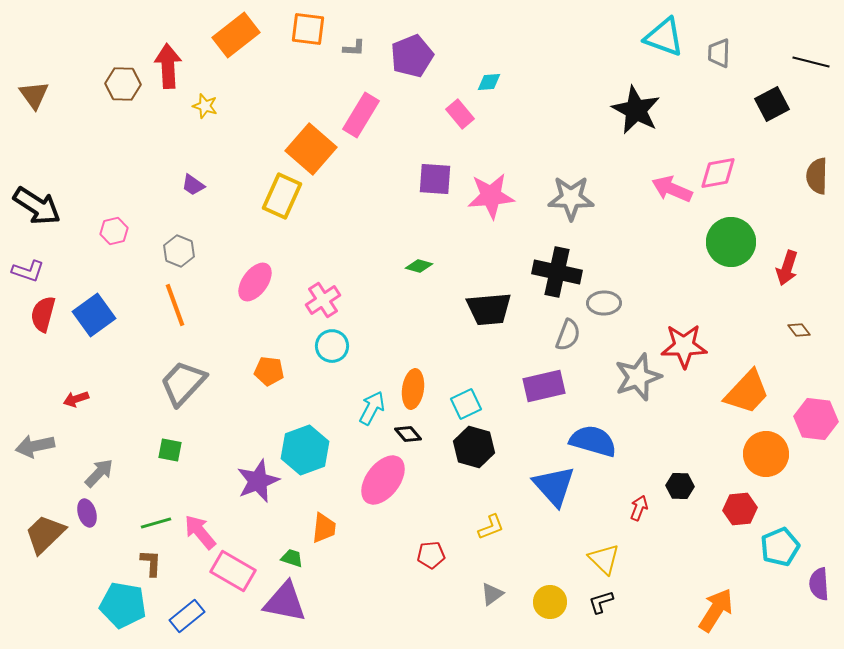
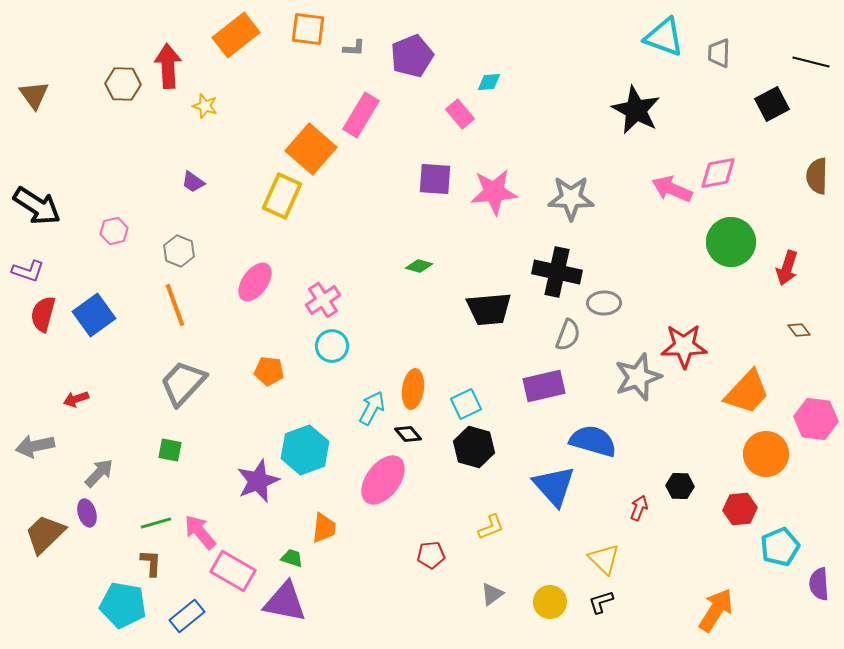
purple trapezoid at (193, 185): moved 3 px up
pink star at (491, 196): moved 3 px right, 4 px up
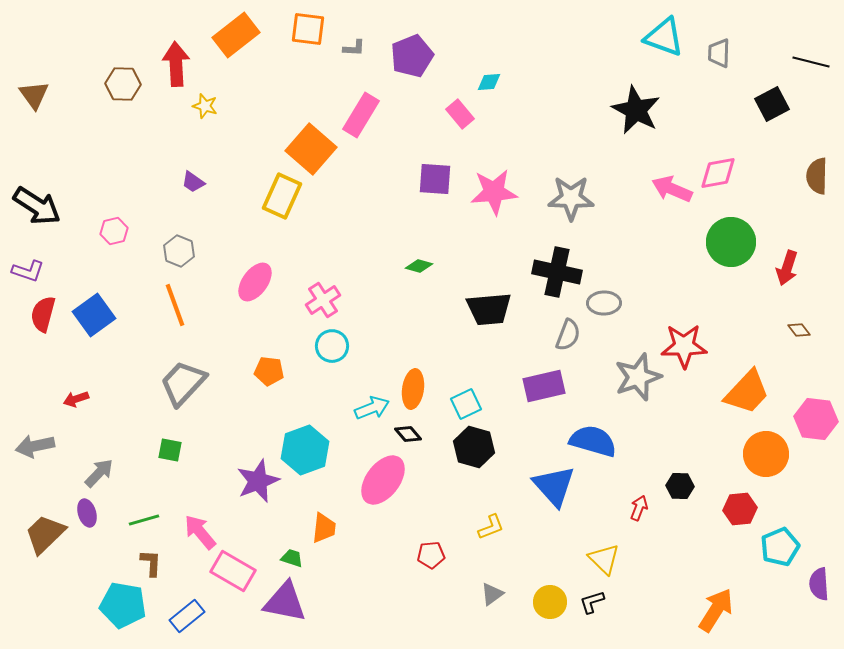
red arrow at (168, 66): moved 8 px right, 2 px up
cyan arrow at (372, 408): rotated 40 degrees clockwise
green line at (156, 523): moved 12 px left, 3 px up
black L-shape at (601, 602): moved 9 px left
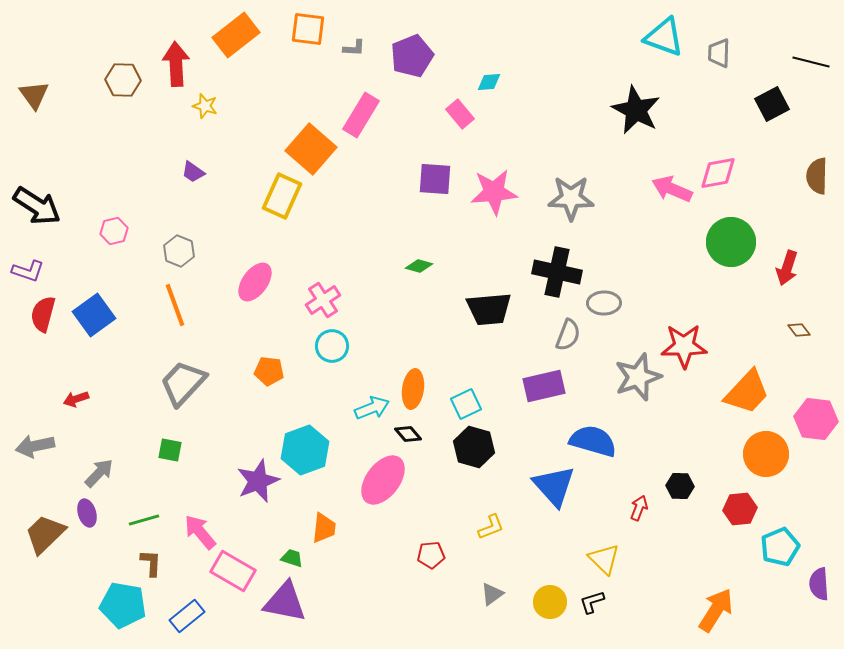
brown hexagon at (123, 84): moved 4 px up
purple trapezoid at (193, 182): moved 10 px up
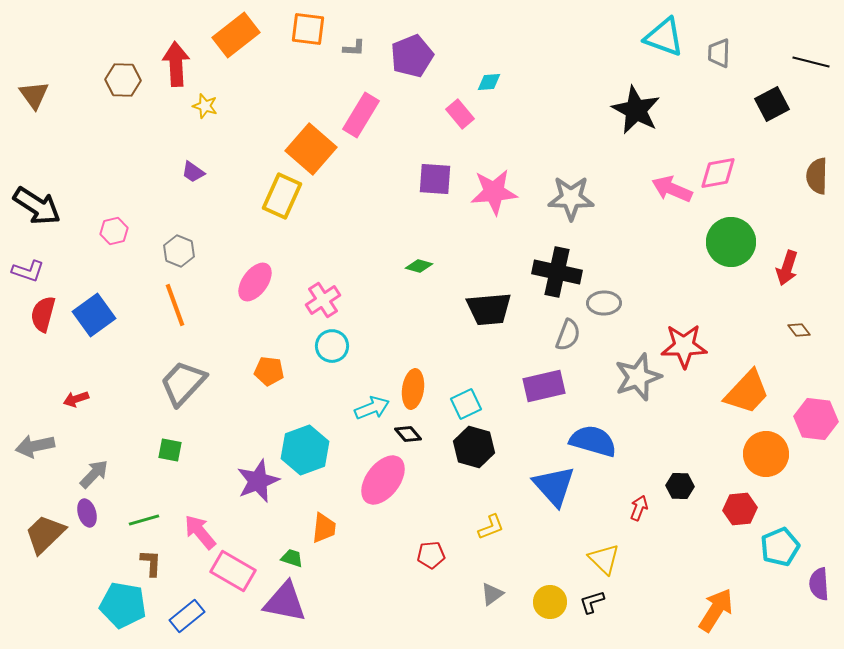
gray arrow at (99, 473): moved 5 px left, 1 px down
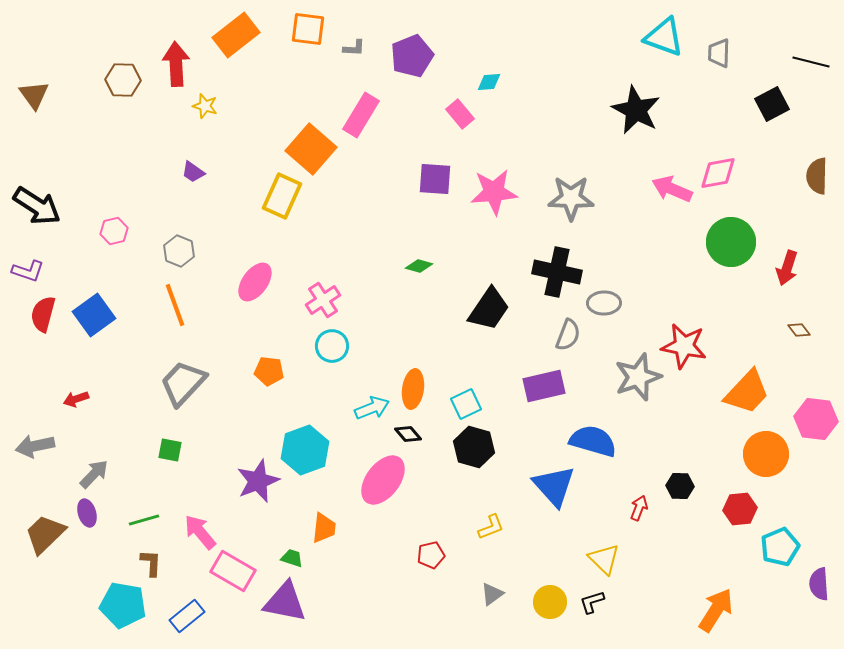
black trapezoid at (489, 309): rotated 51 degrees counterclockwise
red star at (684, 346): rotated 12 degrees clockwise
red pentagon at (431, 555): rotated 8 degrees counterclockwise
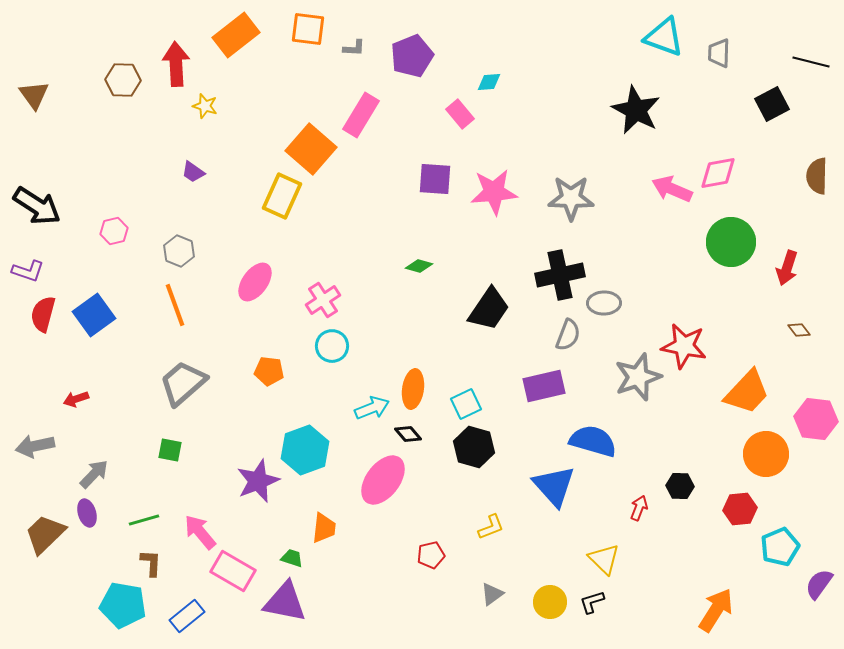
black cross at (557, 272): moved 3 px right, 3 px down; rotated 24 degrees counterclockwise
gray trapezoid at (183, 383): rotated 6 degrees clockwise
purple semicircle at (819, 584): rotated 40 degrees clockwise
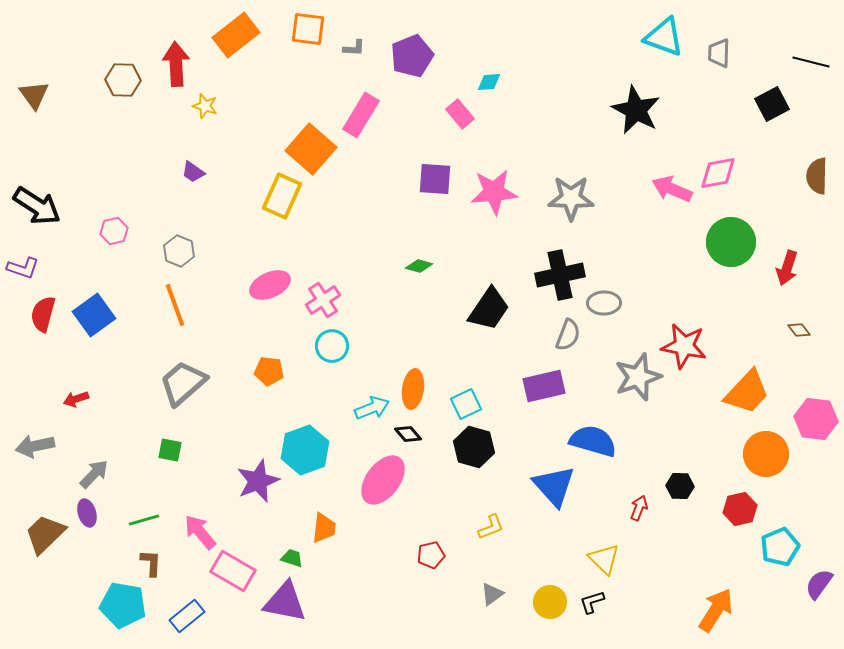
purple L-shape at (28, 271): moved 5 px left, 3 px up
pink ellipse at (255, 282): moved 15 px right, 3 px down; rotated 30 degrees clockwise
red hexagon at (740, 509): rotated 8 degrees counterclockwise
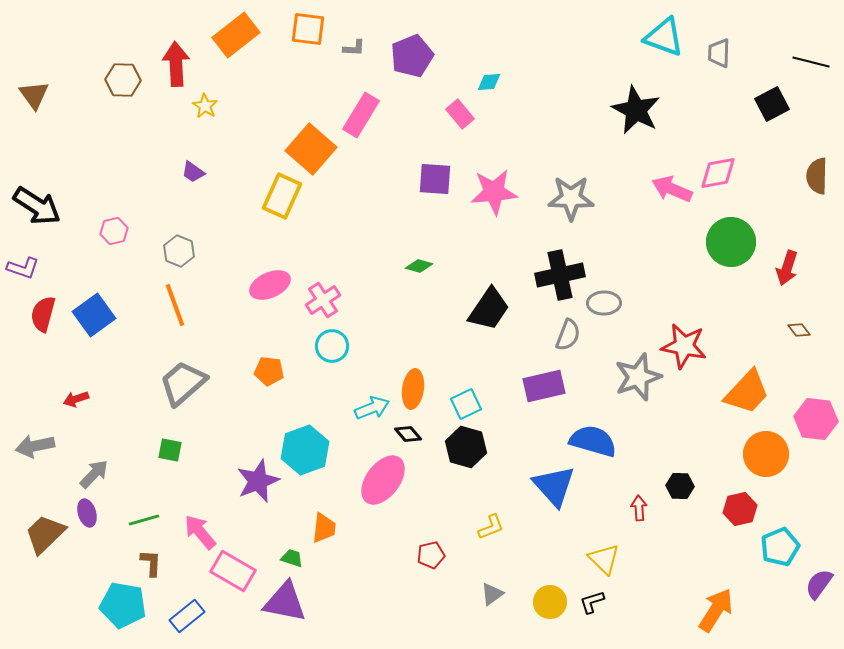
yellow star at (205, 106): rotated 15 degrees clockwise
black hexagon at (474, 447): moved 8 px left
red arrow at (639, 508): rotated 25 degrees counterclockwise
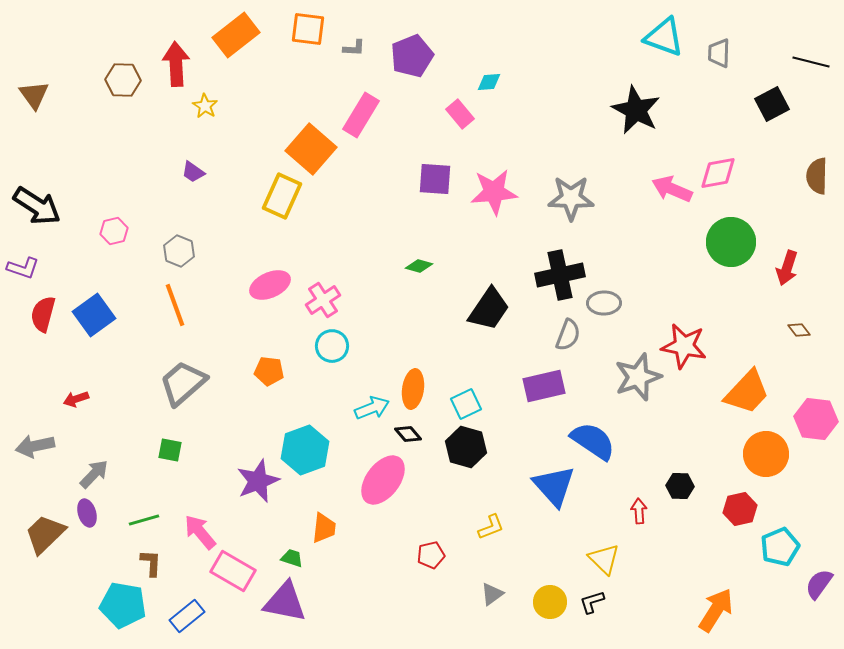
blue semicircle at (593, 441): rotated 18 degrees clockwise
red arrow at (639, 508): moved 3 px down
